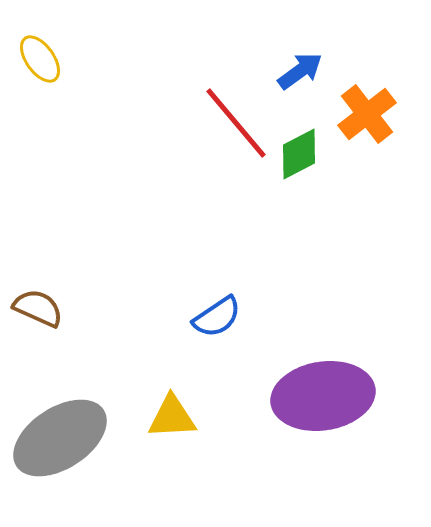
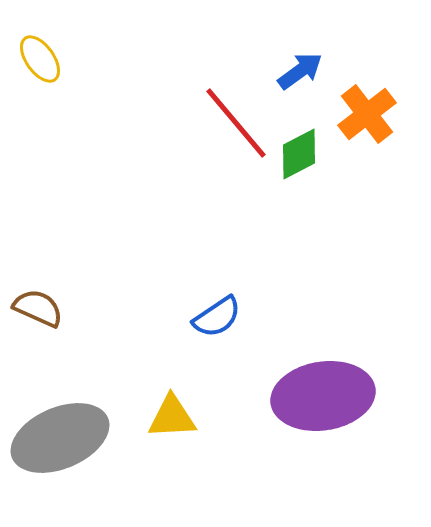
gray ellipse: rotated 10 degrees clockwise
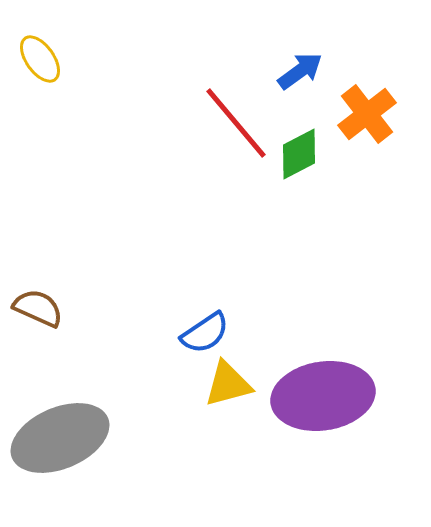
blue semicircle: moved 12 px left, 16 px down
yellow triangle: moved 56 px right, 33 px up; rotated 12 degrees counterclockwise
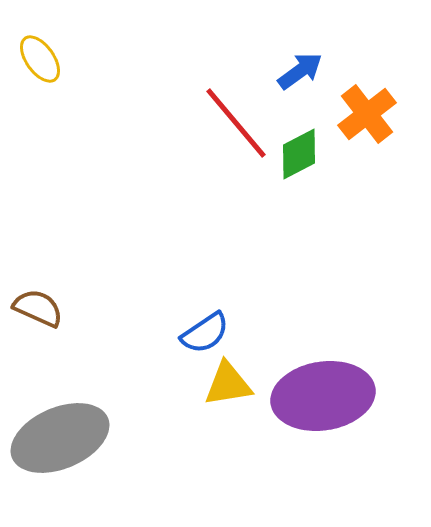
yellow triangle: rotated 6 degrees clockwise
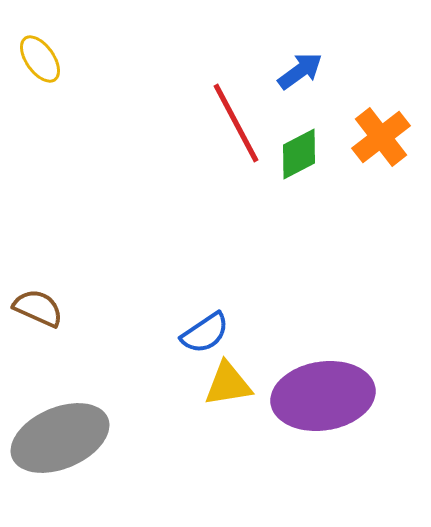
orange cross: moved 14 px right, 23 px down
red line: rotated 12 degrees clockwise
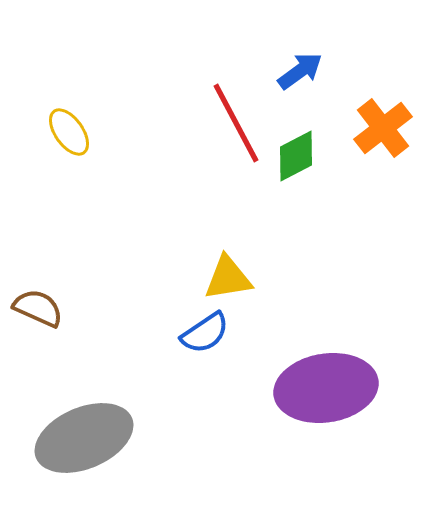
yellow ellipse: moved 29 px right, 73 px down
orange cross: moved 2 px right, 9 px up
green diamond: moved 3 px left, 2 px down
yellow triangle: moved 106 px up
purple ellipse: moved 3 px right, 8 px up
gray ellipse: moved 24 px right
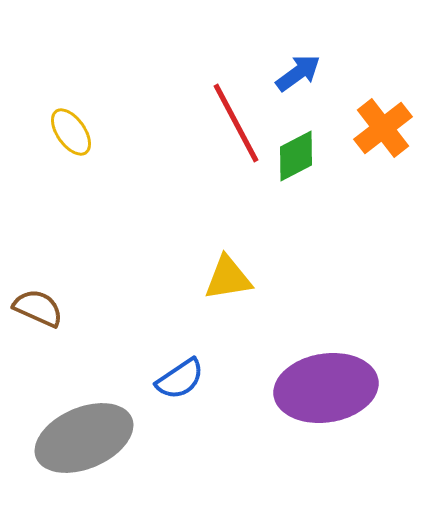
blue arrow: moved 2 px left, 2 px down
yellow ellipse: moved 2 px right
blue semicircle: moved 25 px left, 46 px down
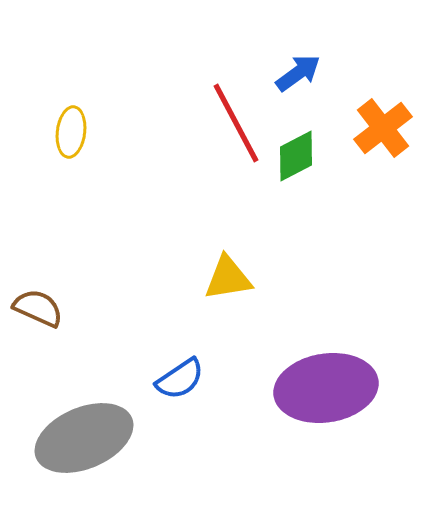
yellow ellipse: rotated 42 degrees clockwise
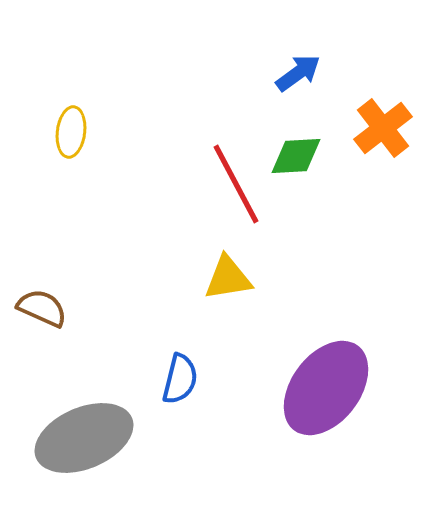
red line: moved 61 px down
green diamond: rotated 24 degrees clockwise
brown semicircle: moved 4 px right
blue semicircle: rotated 42 degrees counterclockwise
purple ellipse: rotated 44 degrees counterclockwise
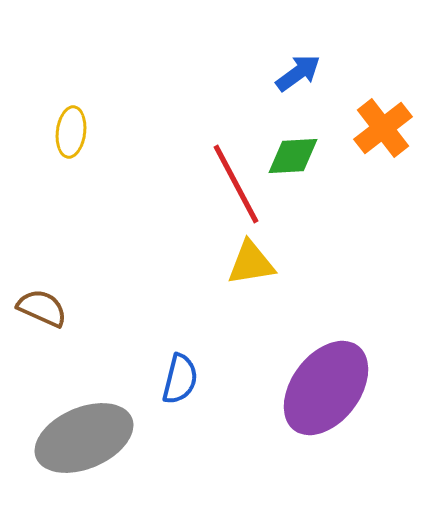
green diamond: moved 3 px left
yellow triangle: moved 23 px right, 15 px up
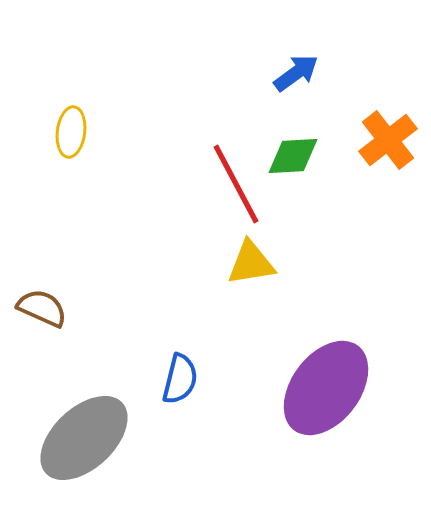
blue arrow: moved 2 px left
orange cross: moved 5 px right, 12 px down
gray ellipse: rotated 20 degrees counterclockwise
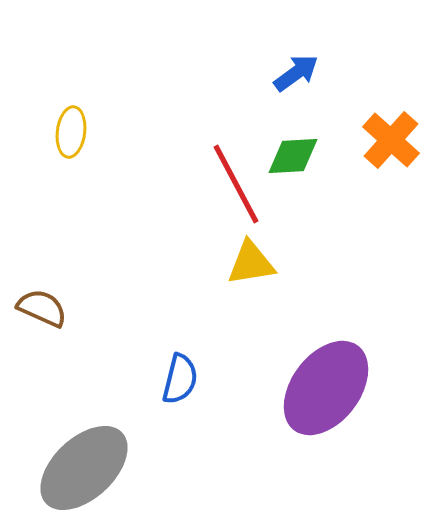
orange cross: moved 3 px right; rotated 10 degrees counterclockwise
gray ellipse: moved 30 px down
